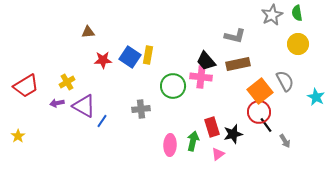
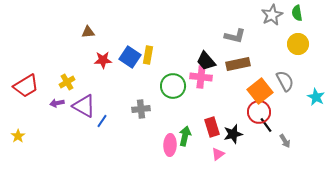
green arrow: moved 8 px left, 5 px up
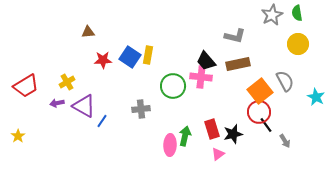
red rectangle: moved 2 px down
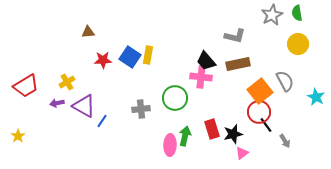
green circle: moved 2 px right, 12 px down
pink triangle: moved 24 px right, 1 px up
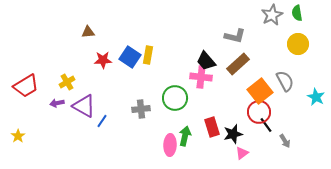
brown rectangle: rotated 30 degrees counterclockwise
red rectangle: moved 2 px up
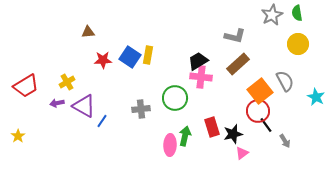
black trapezoid: moved 8 px left; rotated 100 degrees clockwise
red circle: moved 1 px left, 1 px up
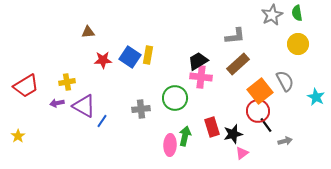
gray L-shape: rotated 20 degrees counterclockwise
yellow cross: rotated 21 degrees clockwise
gray arrow: rotated 72 degrees counterclockwise
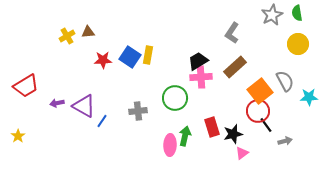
gray L-shape: moved 3 px left, 3 px up; rotated 130 degrees clockwise
brown rectangle: moved 3 px left, 3 px down
pink cross: rotated 10 degrees counterclockwise
yellow cross: moved 46 px up; rotated 21 degrees counterclockwise
cyan star: moved 7 px left; rotated 30 degrees counterclockwise
gray cross: moved 3 px left, 2 px down
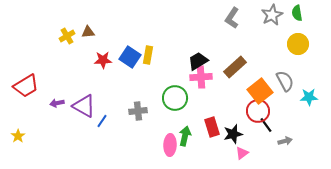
gray L-shape: moved 15 px up
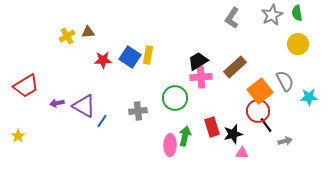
pink triangle: rotated 40 degrees clockwise
